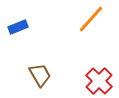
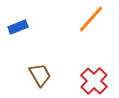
red cross: moved 5 px left
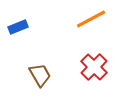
orange line: rotated 20 degrees clockwise
red cross: moved 14 px up
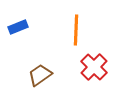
orange line: moved 15 px left, 11 px down; rotated 60 degrees counterclockwise
brown trapezoid: rotated 95 degrees counterclockwise
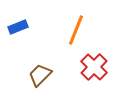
orange line: rotated 20 degrees clockwise
brown trapezoid: rotated 10 degrees counterclockwise
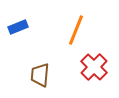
brown trapezoid: rotated 40 degrees counterclockwise
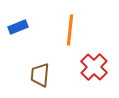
orange line: moved 6 px left; rotated 16 degrees counterclockwise
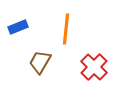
orange line: moved 4 px left, 1 px up
brown trapezoid: moved 13 px up; rotated 25 degrees clockwise
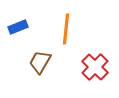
red cross: moved 1 px right
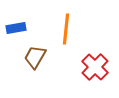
blue rectangle: moved 2 px left, 1 px down; rotated 12 degrees clockwise
brown trapezoid: moved 5 px left, 5 px up
